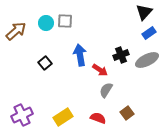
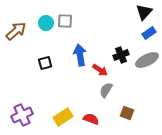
black square: rotated 24 degrees clockwise
brown square: rotated 32 degrees counterclockwise
red semicircle: moved 7 px left, 1 px down
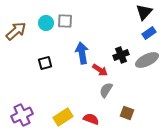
blue arrow: moved 2 px right, 2 px up
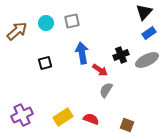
gray square: moved 7 px right; rotated 14 degrees counterclockwise
brown arrow: moved 1 px right
brown square: moved 12 px down
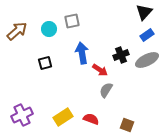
cyan circle: moved 3 px right, 6 px down
blue rectangle: moved 2 px left, 2 px down
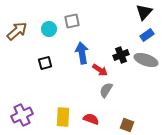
gray ellipse: moved 1 px left; rotated 45 degrees clockwise
yellow rectangle: rotated 54 degrees counterclockwise
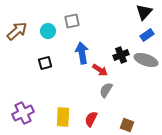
cyan circle: moved 1 px left, 2 px down
purple cross: moved 1 px right, 2 px up
red semicircle: rotated 84 degrees counterclockwise
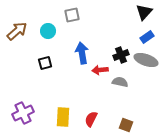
gray square: moved 6 px up
blue rectangle: moved 2 px down
red arrow: rotated 140 degrees clockwise
gray semicircle: moved 14 px right, 8 px up; rotated 70 degrees clockwise
brown square: moved 1 px left
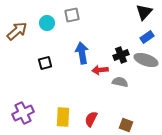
cyan circle: moved 1 px left, 8 px up
